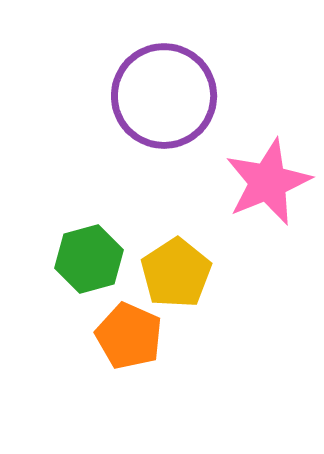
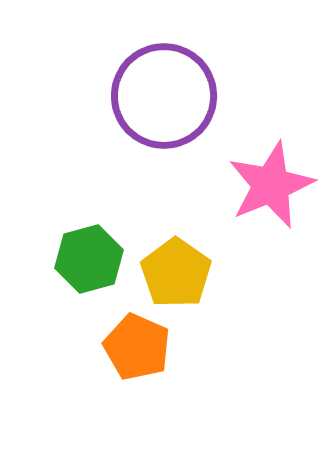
pink star: moved 3 px right, 3 px down
yellow pentagon: rotated 4 degrees counterclockwise
orange pentagon: moved 8 px right, 11 px down
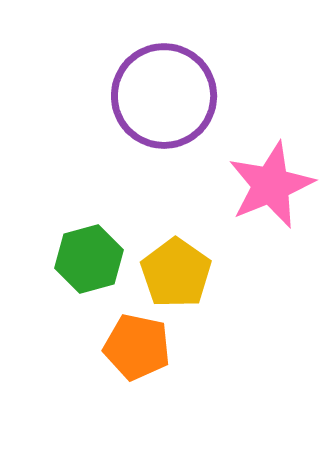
orange pentagon: rotated 12 degrees counterclockwise
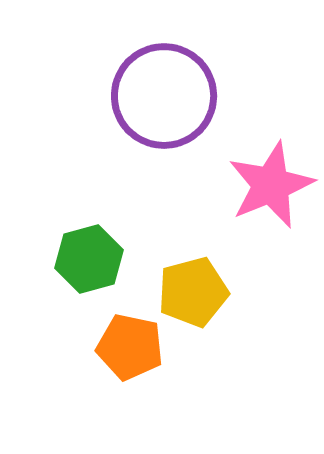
yellow pentagon: moved 17 px right, 19 px down; rotated 22 degrees clockwise
orange pentagon: moved 7 px left
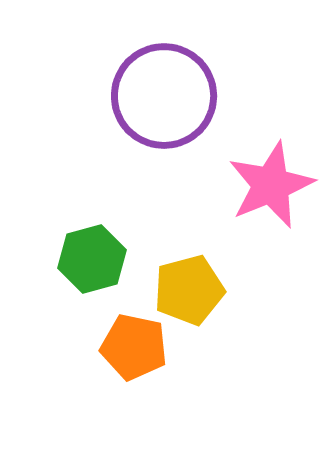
green hexagon: moved 3 px right
yellow pentagon: moved 4 px left, 2 px up
orange pentagon: moved 4 px right
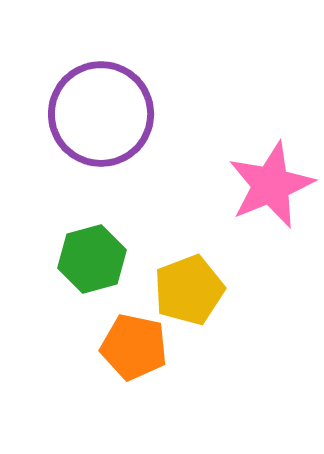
purple circle: moved 63 px left, 18 px down
yellow pentagon: rotated 6 degrees counterclockwise
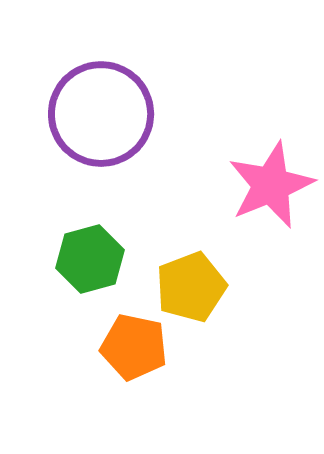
green hexagon: moved 2 px left
yellow pentagon: moved 2 px right, 3 px up
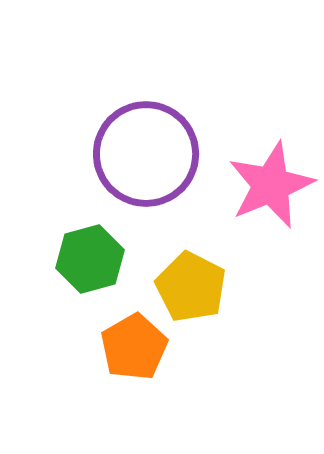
purple circle: moved 45 px right, 40 px down
yellow pentagon: rotated 24 degrees counterclockwise
orange pentagon: rotated 30 degrees clockwise
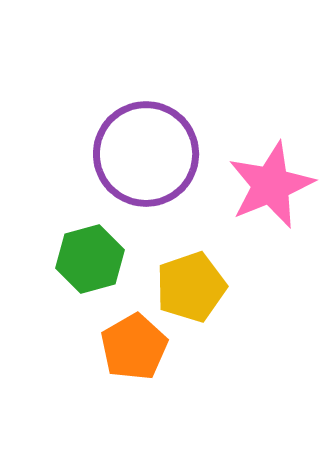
yellow pentagon: rotated 26 degrees clockwise
